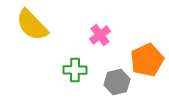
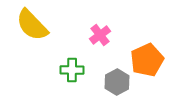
green cross: moved 3 px left
gray hexagon: rotated 15 degrees counterclockwise
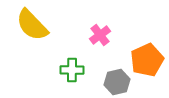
gray hexagon: rotated 15 degrees clockwise
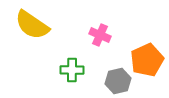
yellow semicircle: rotated 12 degrees counterclockwise
pink cross: rotated 30 degrees counterclockwise
gray hexagon: moved 1 px right, 1 px up
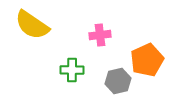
pink cross: rotated 30 degrees counterclockwise
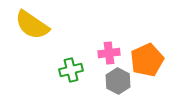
pink cross: moved 9 px right, 18 px down
green cross: moved 1 px left; rotated 15 degrees counterclockwise
gray hexagon: rotated 20 degrees counterclockwise
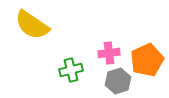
gray hexagon: rotated 15 degrees clockwise
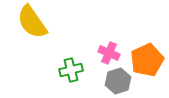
yellow semicircle: moved 3 px up; rotated 21 degrees clockwise
pink cross: rotated 30 degrees clockwise
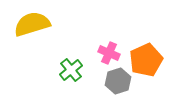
yellow semicircle: moved 2 px down; rotated 108 degrees clockwise
orange pentagon: moved 1 px left
green cross: rotated 25 degrees counterclockwise
